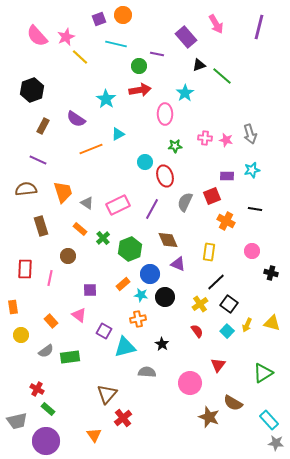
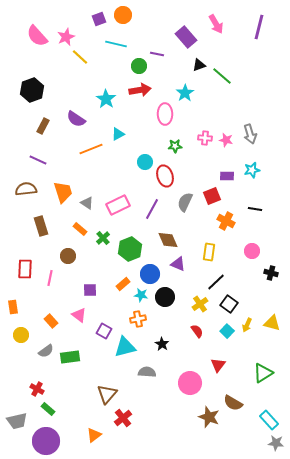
orange triangle at (94, 435): rotated 28 degrees clockwise
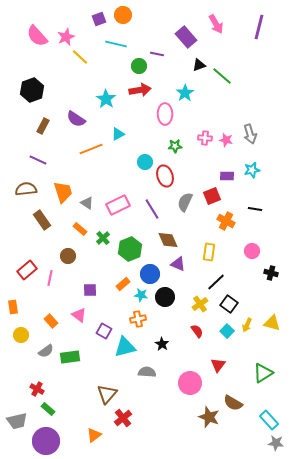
purple line at (152, 209): rotated 60 degrees counterclockwise
brown rectangle at (41, 226): moved 1 px right, 6 px up; rotated 18 degrees counterclockwise
red rectangle at (25, 269): moved 2 px right, 1 px down; rotated 48 degrees clockwise
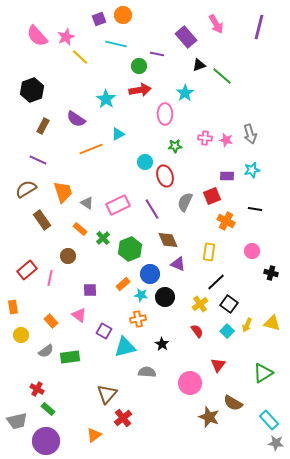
brown semicircle at (26, 189): rotated 25 degrees counterclockwise
